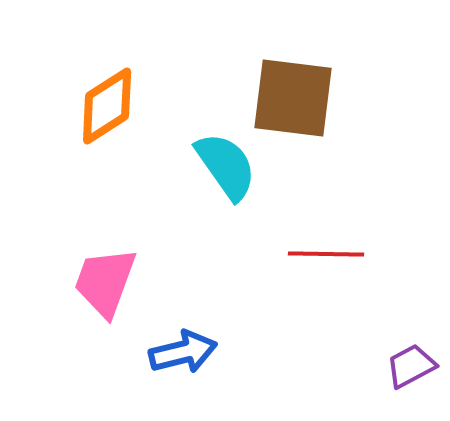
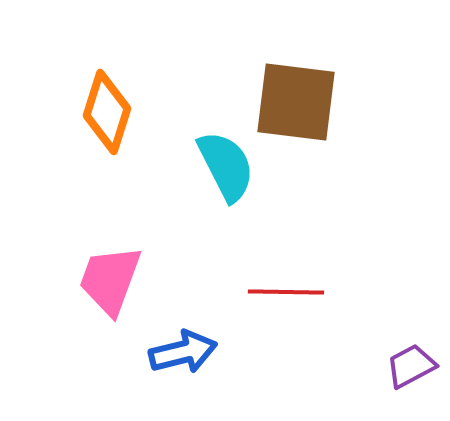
brown square: moved 3 px right, 4 px down
orange diamond: moved 6 px down; rotated 40 degrees counterclockwise
cyan semicircle: rotated 8 degrees clockwise
red line: moved 40 px left, 38 px down
pink trapezoid: moved 5 px right, 2 px up
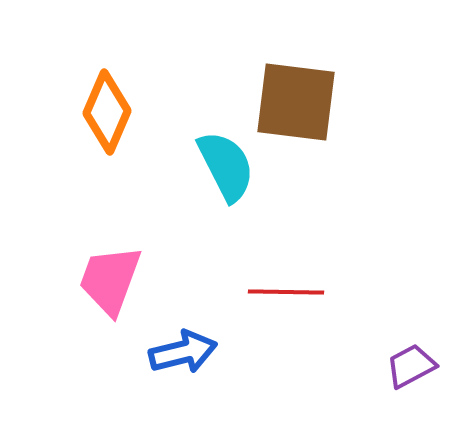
orange diamond: rotated 6 degrees clockwise
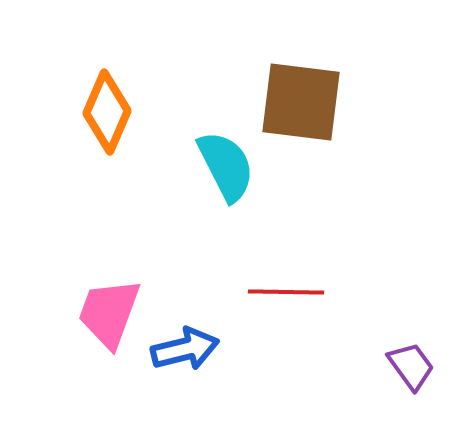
brown square: moved 5 px right
pink trapezoid: moved 1 px left, 33 px down
blue arrow: moved 2 px right, 3 px up
purple trapezoid: rotated 82 degrees clockwise
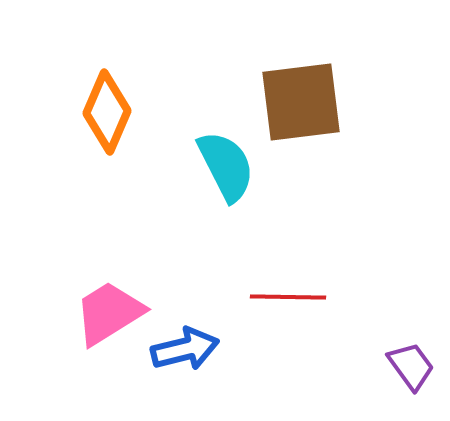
brown square: rotated 14 degrees counterclockwise
red line: moved 2 px right, 5 px down
pink trapezoid: rotated 38 degrees clockwise
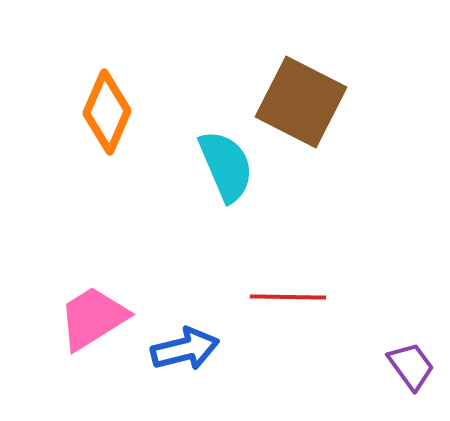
brown square: rotated 34 degrees clockwise
cyan semicircle: rotated 4 degrees clockwise
pink trapezoid: moved 16 px left, 5 px down
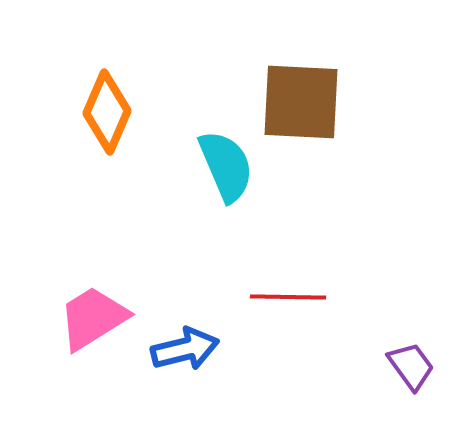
brown square: rotated 24 degrees counterclockwise
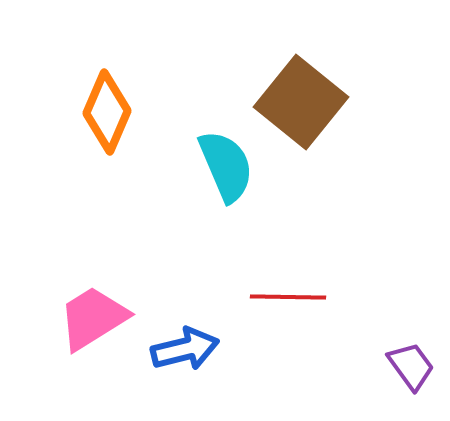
brown square: rotated 36 degrees clockwise
